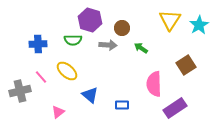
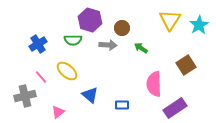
blue cross: rotated 30 degrees counterclockwise
gray cross: moved 5 px right, 5 px down
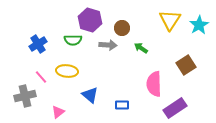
yellow ellipse: rotated 35 degrees counterclockwise
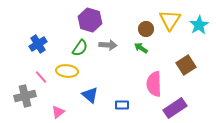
brown circle: moved 24 px right, 1 px down
green semicircle: moved 7 px right, 8 px down; rotated 54 degrees counterclockwise
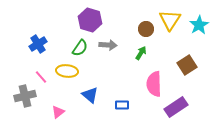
green arrow: moved 5 px down; rotated 88 degrees clockwise
brown square: moved 1 px right
purple rectangle: moved 1 px right, 1 px up
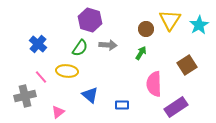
blue cross: rotated 18 degrees counterclockwise
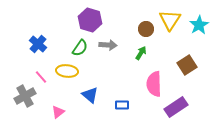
gray cross: rotated 15 degrees counterclockwise
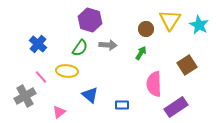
cyan star: rotated 12 degrees counterclockwise
pink triangle: moved 1 px right
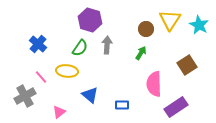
gray arrow: moved 1 px left; rotated 90 degrees counterclockwise
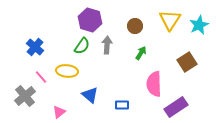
cyan star: rotated 18 degrees clockwise
brown circle: moved 11 px left, 3 px up
blue cross: moved 3 px left, 3 px down
green semicircle: moved 2 px right, 2 px up
brown square: moved 3 px up
gray cross: rotated 10 degrees counterclockwise
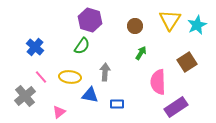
cyan star: moved 2 px left
gray arrow: moved 2 px left, 27 px down
yellow ellipse: moved 3 px right, 6 px down
pink semicircle: moved 4 px right, 2 px up
blue triangle: rotated 30 degrees counterclockwise
blue rectangle: moved 5 px left, 1 px up
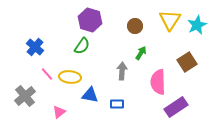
gray arrow: moved 17 px right, 1 px up
pink line: moved 6 px right, 3 px up
